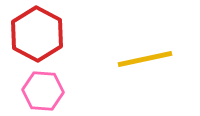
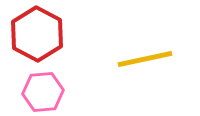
pink hexagon: moved 1 px down; rotated 9 degrees counterclockwise
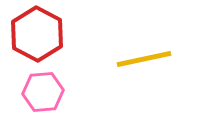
yellow line: moved 1 px left
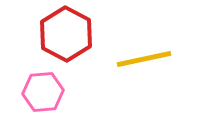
red hexagon: moved 29 px right
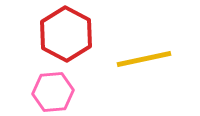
pink hexagon: moved 10 px right
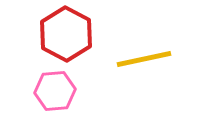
pink hexagon: moved 2 px right, 1 px up
